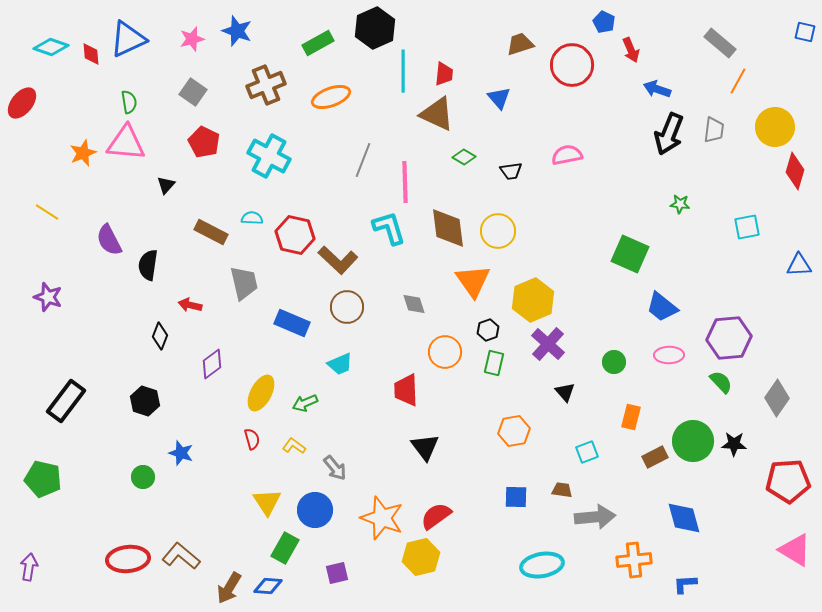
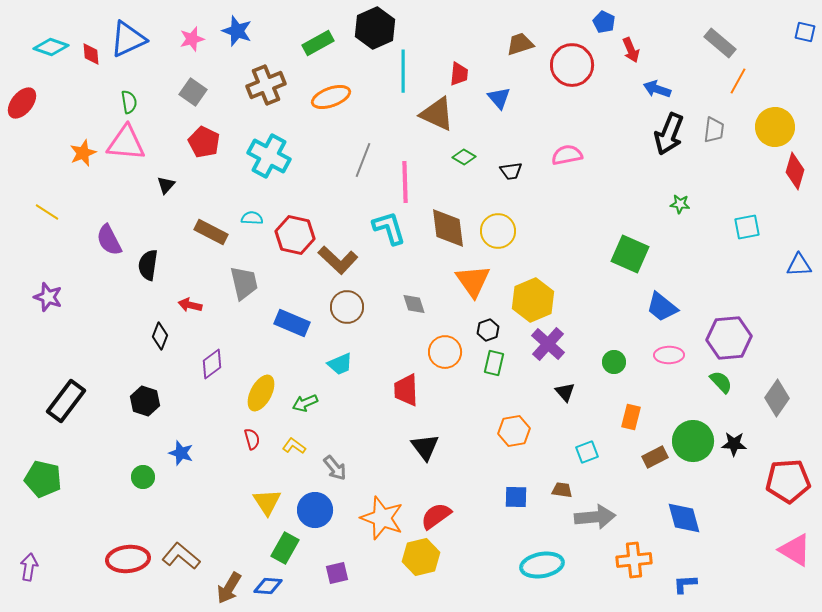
red trapezoid at (444, 74): moved 15 px right
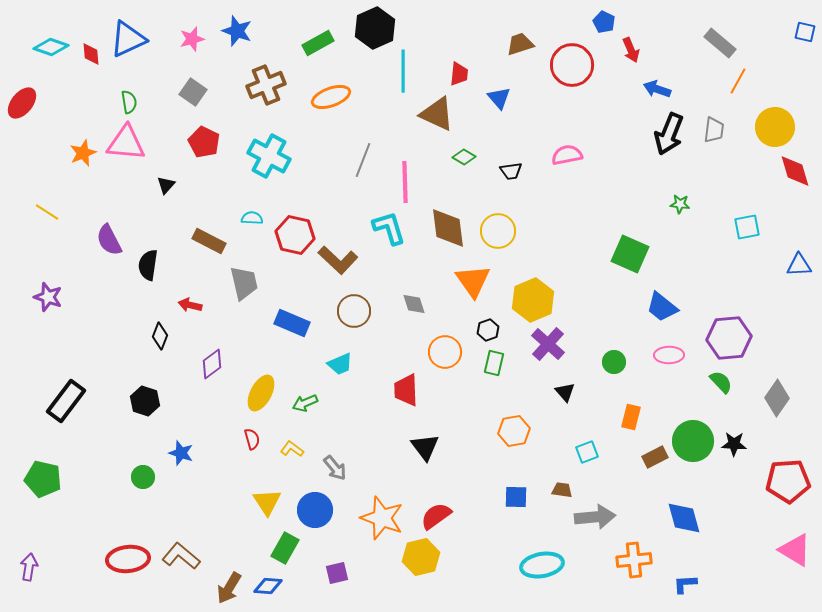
red diamond at (795, 171): rotated 33 degrees counterclockwise
brown rectangle at (211, 232): moved 2 px left, 9 px down
brown circle at (347, 307): moved 7 px right, 4 px down
yellow L-shape at (294, 446): moved 2 px left, 3 px down
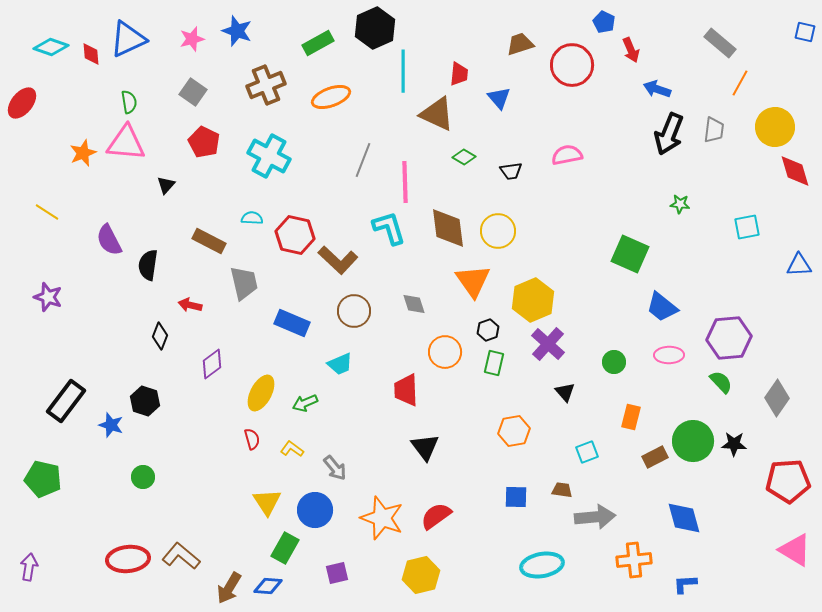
orange line at (738, 81): moved 2 px right, 2 px down
blue star at (181, 453): moved 70 px left, 28 px up
yellow hexagon at (421, 557): moved 18 px down
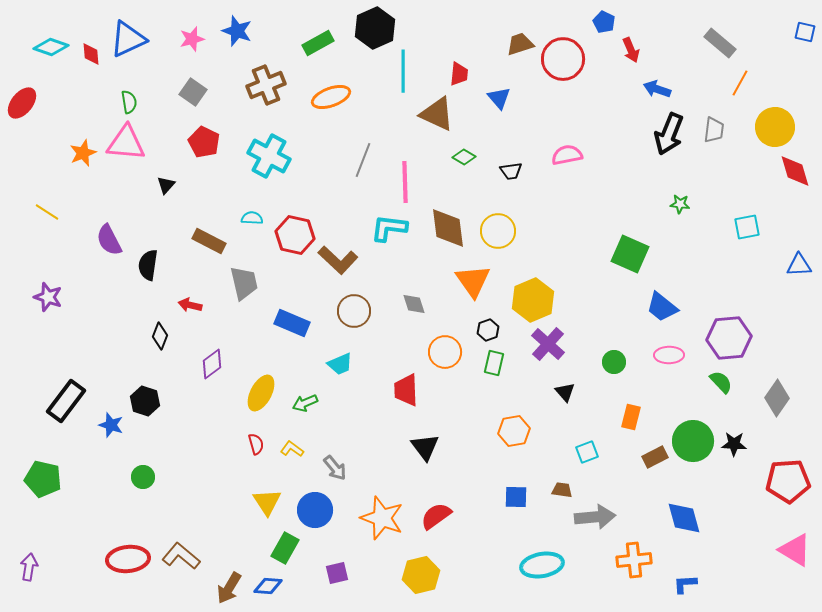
red circle at (572, 65): moved 9 px left, 6 px up
cyan L-shape at (389, 228): rotated 66 degrees counterclockwise
red semicircle at (252, 439): moved 4 px right, 5 px down
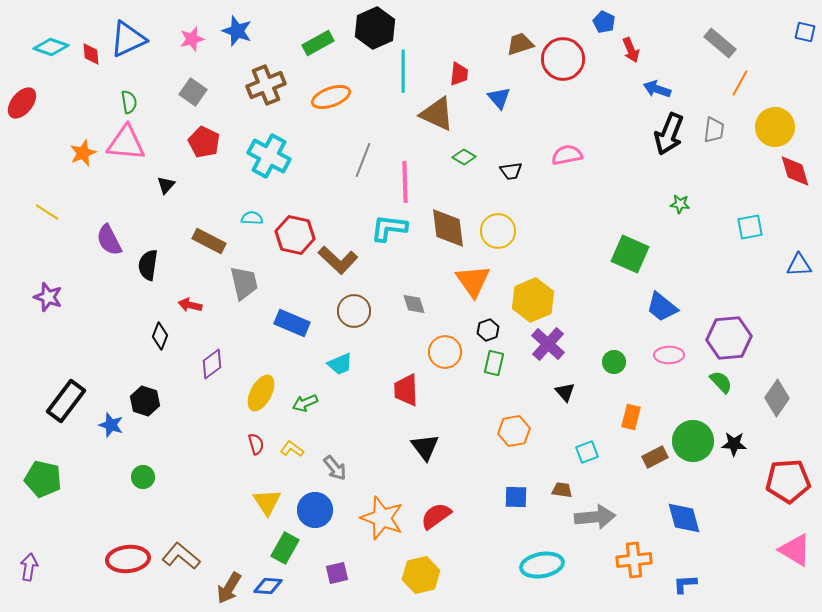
cyan square at (747, 227): moved 3 px right
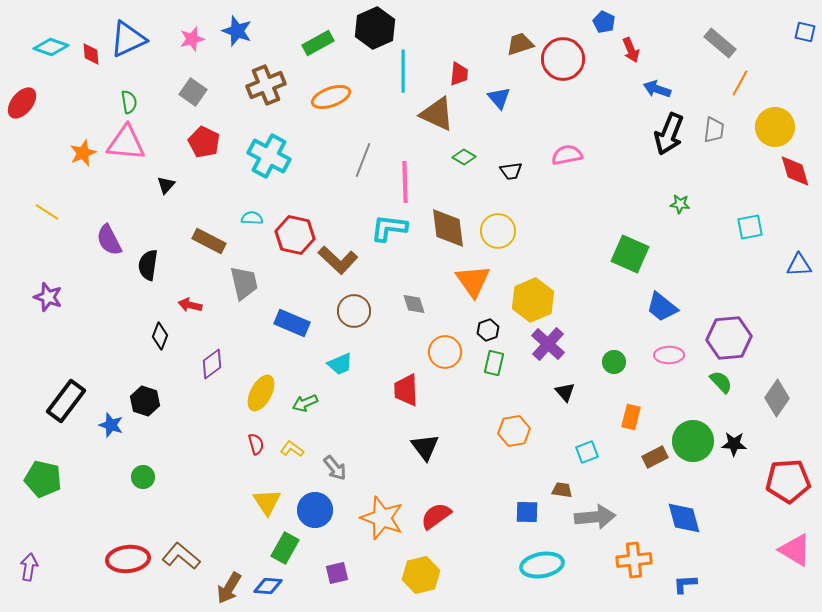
blue square at (516, 497): moved 11 px right, 15 px down
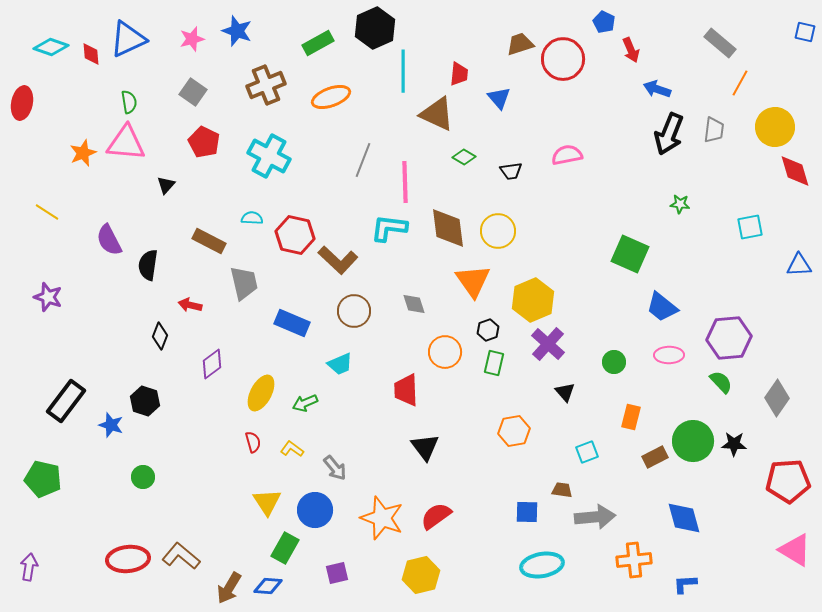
red ellipse at (22, 103): rotated 28 degrees counterclockwise
red semicircle at (256, 444): moved 3 px left, 2 px up
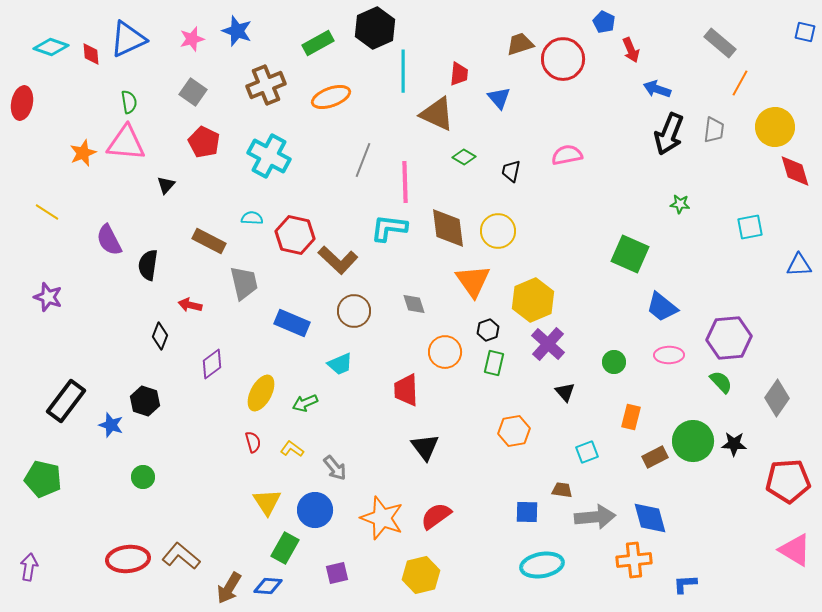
black trapezoid at (511, 171): rotated 110 degrees clockwise
blue diamond at (684, 518): moved 34 px left
